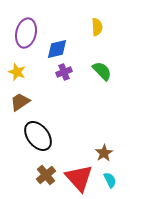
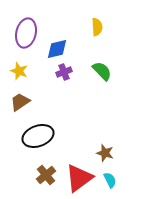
yellow star: moved 2 px right, 1 px up
black ellipse: rotated 72 degrees counterclockwise
brown star: moved 1 px right; rotated 24 degrees counterclockwise
red triangle: rotated 36 degrees clockwise
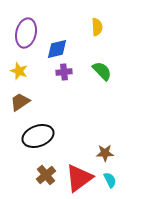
purple cross: rotated 14 degrees clockwise
brown star: rotated 18 degrees counterclockwise
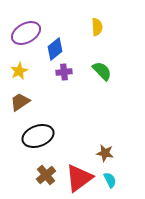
purple ellipse: rotated 48 degrees clockwise
blue diamond: moved 2 px left; rotated 25 degrees counterclockwise
yellow star: rotated 24 degrees clockwise
brown star: rotated 12 degrees clockwise
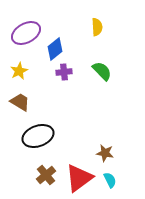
brown trapezoid: rotated 65 degrees clockwise
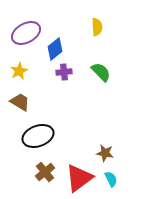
green semicircle: moved 1 px left, 1 px down
brown cross: moved 1 px left, 3 px up
cyan semicircle: moved 1 px right, 1 px up
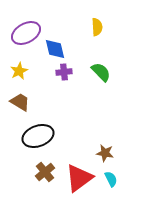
blue diamond: rotated 65 degrees counterclockwise
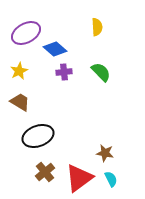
blue diamond: rotated 35 degrees counterclockwise
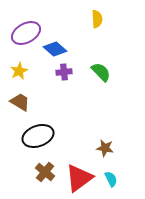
yellow semicircle: moved 8 px up
brown star: moved 5 px up
brown cross: rotated 12 degrees counterclockwise
